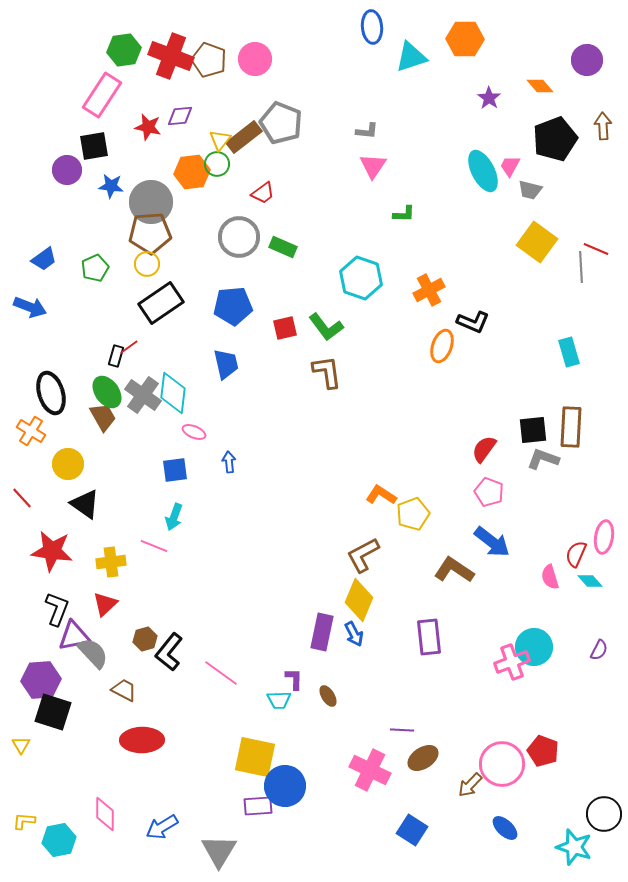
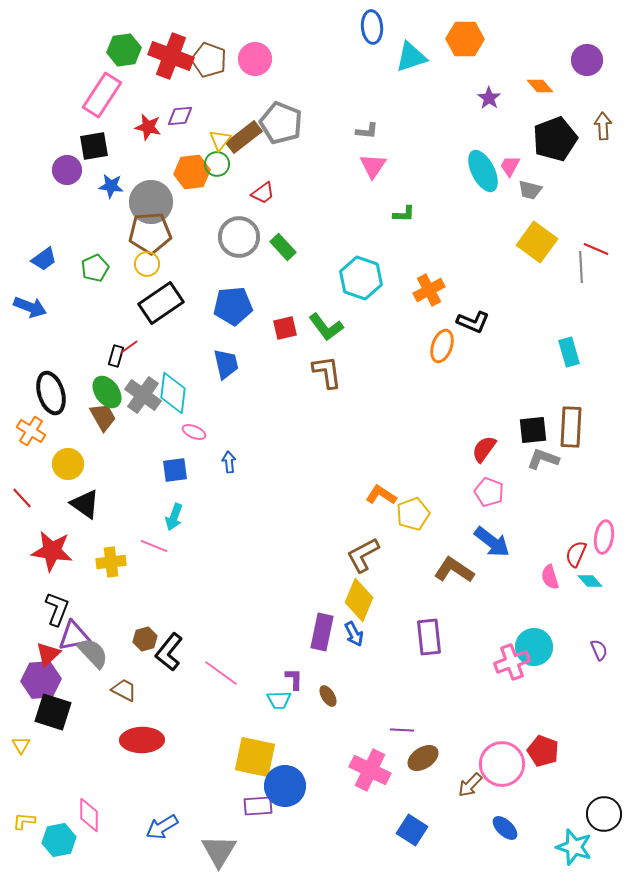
green rectangle at (283, 247): rotated 24 degrees clockwise
red triangle at (105, 604): moved 57 px left, 50 px down
purple semicircle at (599, 650): rotated 50 degrees counterclockwise
pink diamond at (105, 814): moved 16 px left, 1 px down
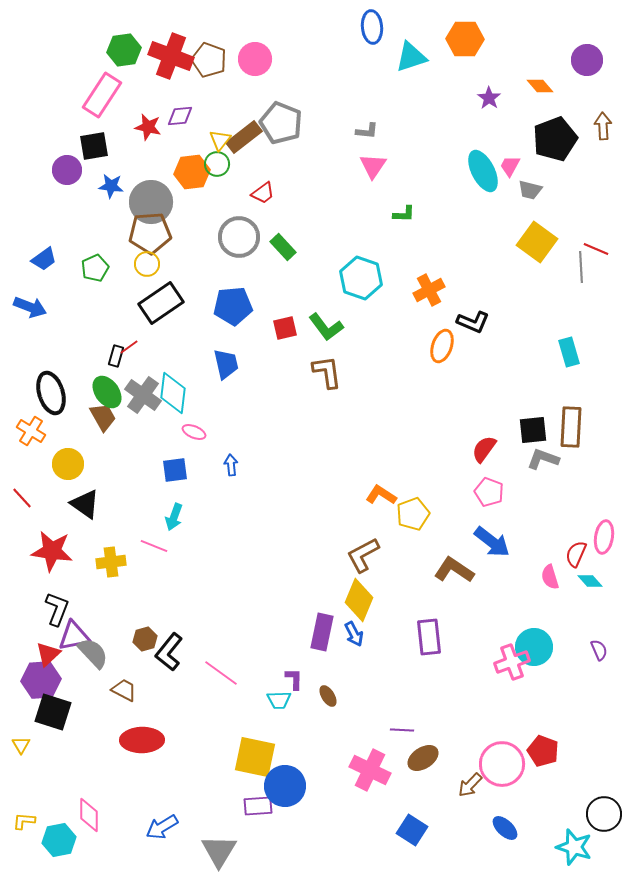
blue arrow at (229, 462): moved 2 px right, 3 px down
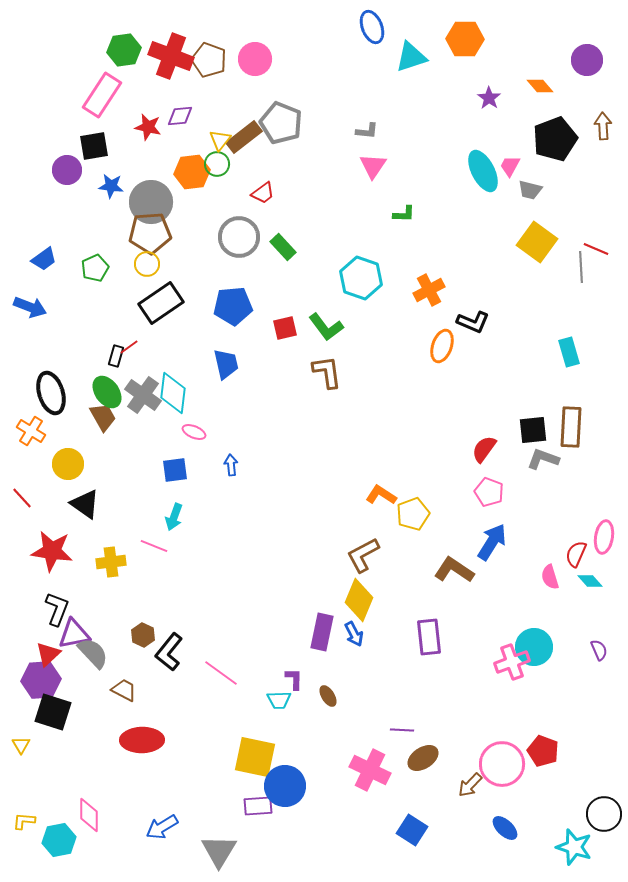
blue ellipse at (372, 27): rotated 16 degrees counterclockwise
blue arrow at (492, 542): rotated 96 degrees counterclockwise
purple triangle at (74, 636): moved 2 px up
brown hexagon at (145, 639): moved 2 px left, 4 px up; rotated 20 degrees counterclockwise
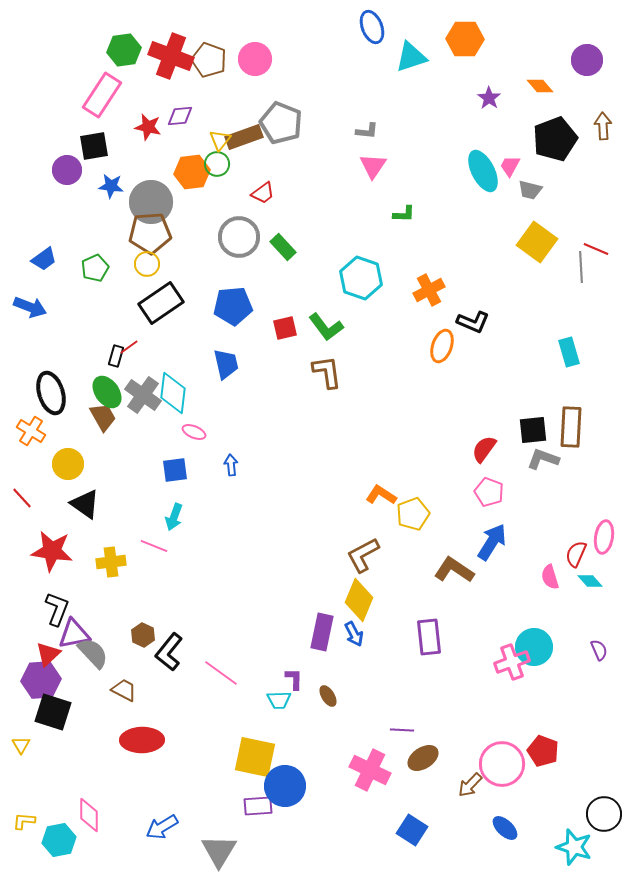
brown rectangle at (244, 137): rotated 18 degrees clockwise
